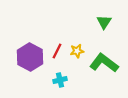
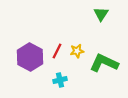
green triangle: moved 3 px left, 8 px up
green L-shape: rotated 12 degrees counterclockwise
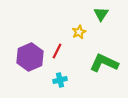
yellow star: moved 2 px right, 19 px up; rotated 16 degrees counterclockwise
purple hexagon: rotated 8 degrees clockwise
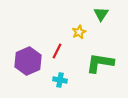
purple hexagon: moved 2 px left, 4 px down
green L-shape: moved 4 px left; rotated 16 degrees counterclockwise
cyan cross: rotated 24 degrees clockwise
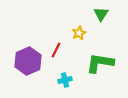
yellow star: moved 1 px down
red line: moved 1 px left, 1 px up
cyan cross: moved 5 px right; rotated 24 degrees counterclockwise
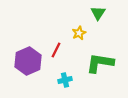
green triangle: moved 3 px left, 1 px up
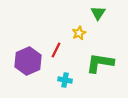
cyan cross: rotated 24 degrees clockwise
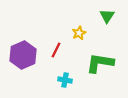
green triangle: moved 9 px right, 3 px down
purple hexagon: moved 5 px left, 6 px up
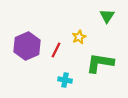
yellow star: moved 4 px down
purple hexagon: moved 4 px right, 9 px up
